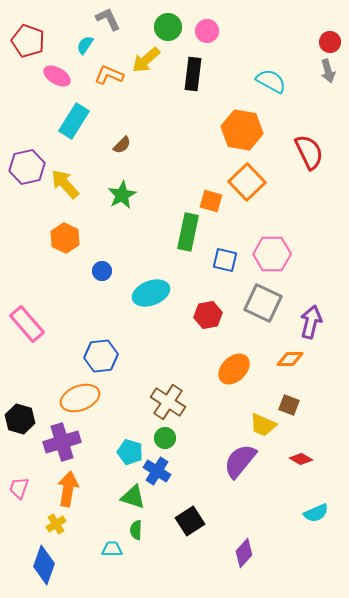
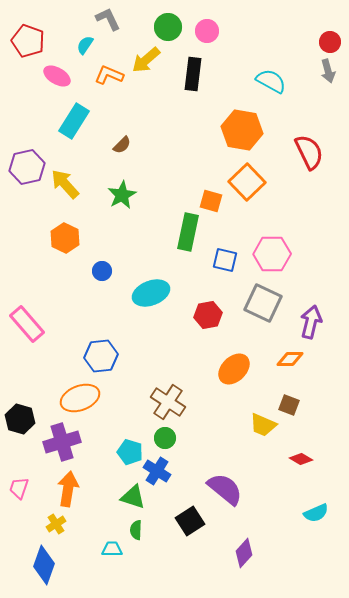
purple semicircle at (240, 461): moved 15 px left, 28 px down; rotated 90 degrees clockwise
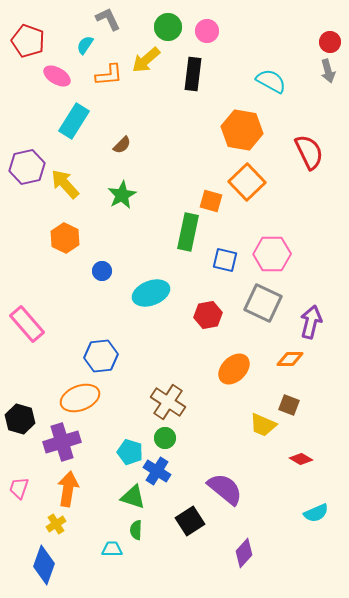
orange L-shape at (109, 75): rotated 152 degrees clockwise
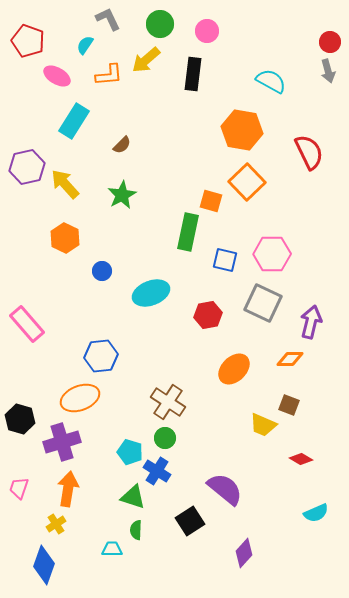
green circle at (168, 27): moved 8 px left, 3 px up
